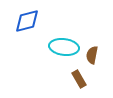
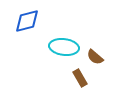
brown semicircle: moved 3 px right, 2 px down; rotated 60 degrees counterclockwise
brown rectangle: moved 1 px right, 1 px up
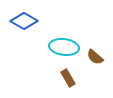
blue diamond: moved 3 px left; rotated 44 degrees clockwise
brown rectangle: moved 12 px left
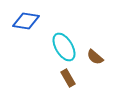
blue diamond: moved 2 px right; rotated 20 degrees counterclockwise
cyan ellipse: rotated 52 degrees clockwise
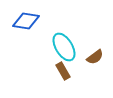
brown semicircle: rotated 78 degrees counterclockwise
brown rectangle: moved 5 px left, 7 px up
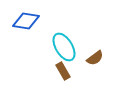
brown semicircle: moved 1 px down
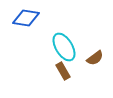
blue diamond: moved 3 px up
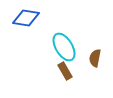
brown semicircle: rotated 138 degrees clockwise
brown rectangle: moved 2 px right
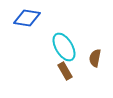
blue diamond: moved 1 px right
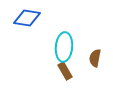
cyan ellipse: rotated 36 degrees clockwise
